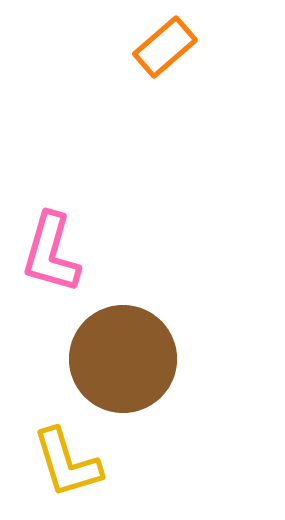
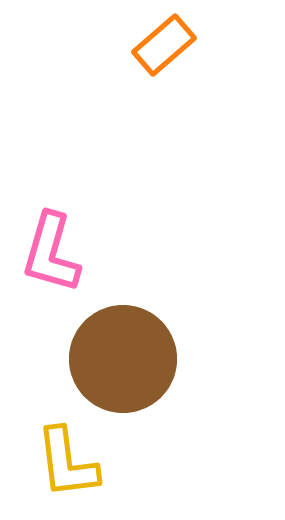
orange rectangle: moved 1 px left, 2 px up
yellow L-shape: rotated 10 degrees clockwise
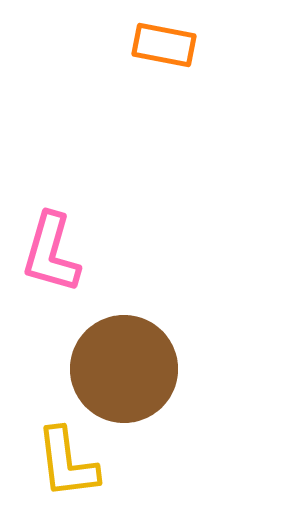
orange rectangle: rotated 52 degrees clockwise
brown circle: moved 1 px right, 10 px down
